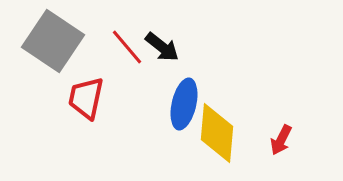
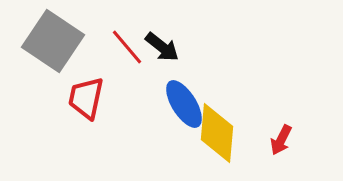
blue ellipse: rotated 45 degrees counterclockwise
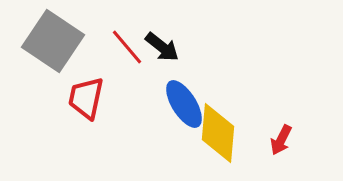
yellow diamond: moved 1 px right
